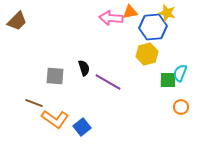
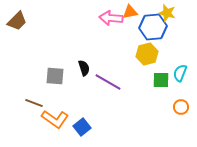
green square: moved 7 px left
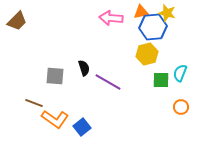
orange triangle: moved 11 px right
